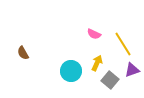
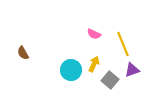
yellow line: rotated 10 degrees clockwise
yellow arrow: moved 3 px left, 1 px down
cyan circle: moved 1 px up
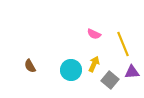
brown semicircle: moved 7 px right, 13 px down
purple triangle: moved 2 px down; rotated 14 degrees clockwise
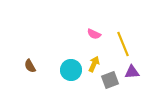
gray square: rotated 30 degrees clockwise
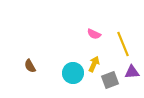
cyan circle: moved 2 px right, 3 px down
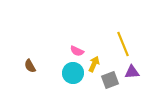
pink semicircle: moved 17 px left, 17 px down
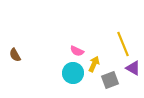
brown semicircle: moved 15 px left, 11 px up
purple triangle: moved 1 px right, 4 px up; rotated 35 degrees clockwise
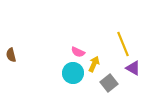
pink semicircle: moved 1 px right, 1 px down
brown semicircle: moved 4 px left; rotated 16 degrees clockwise
gray square: moved 1 px left, 3 px down; rotated 18 degrees counterclockwise
